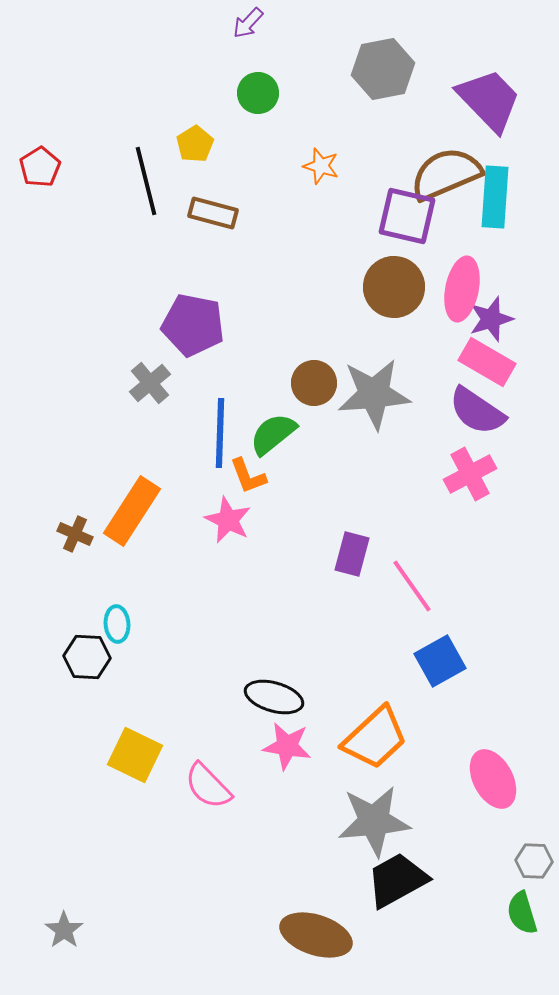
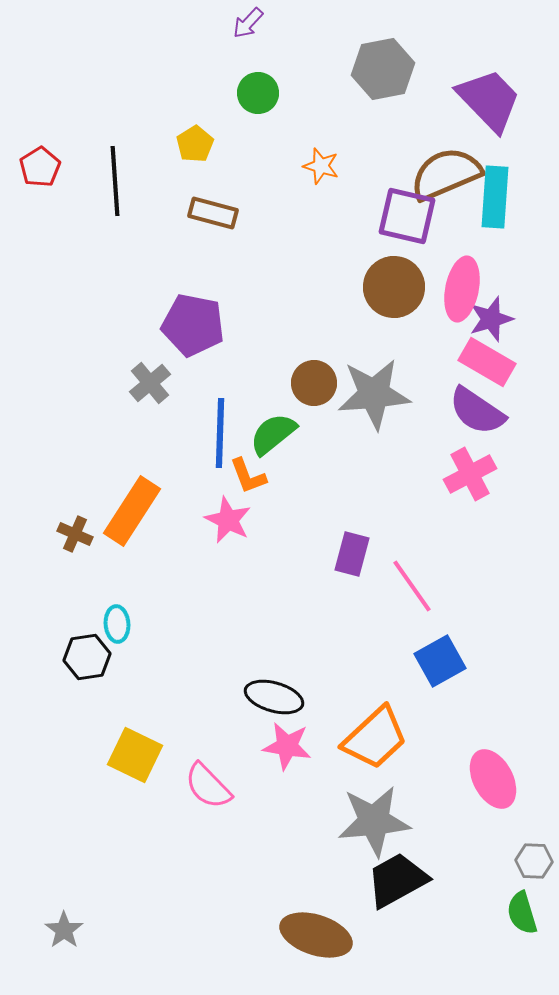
black line at (146, 181): moved 31 px left; rotated 10 degrees clockwise
black hexagon at (87, 657): rotated 12 degrees counterclockwise
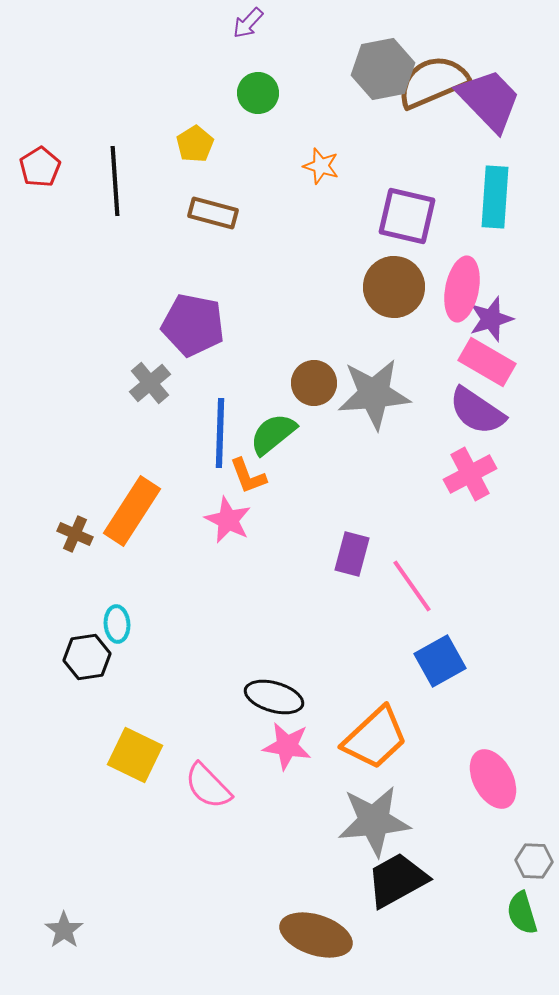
brown semicircle at (446, 174): moved 13 px left, 92 px up
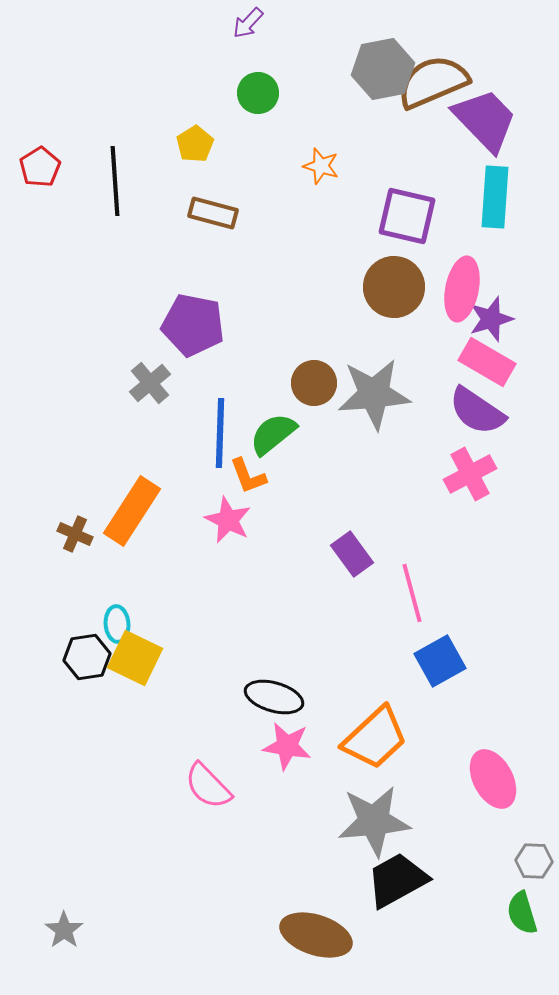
purple trapezoid at (489, 100): moved 4 px left, 20 px down
purple rectangle at (352, 554): rotated 51 degrees counterclockwise
pink line at (412, 586): moved 7 px down; rotated 20 degrees clockwise
yellow square at (135, 755): moved 97 px up
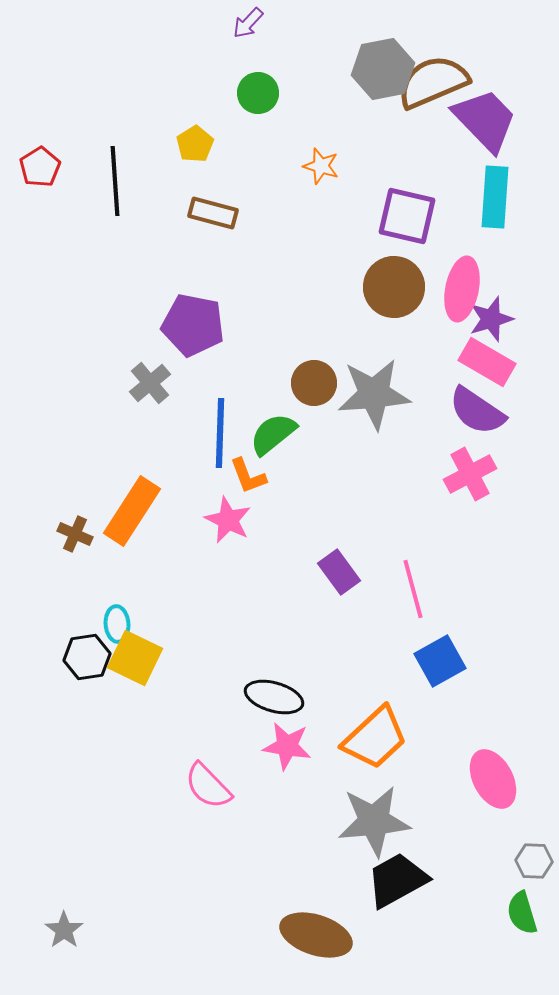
purple rectangle at (352, 554): moved 13 px left, 18 px down
pink line at (412, 593): moved 1 px right, 4 px up
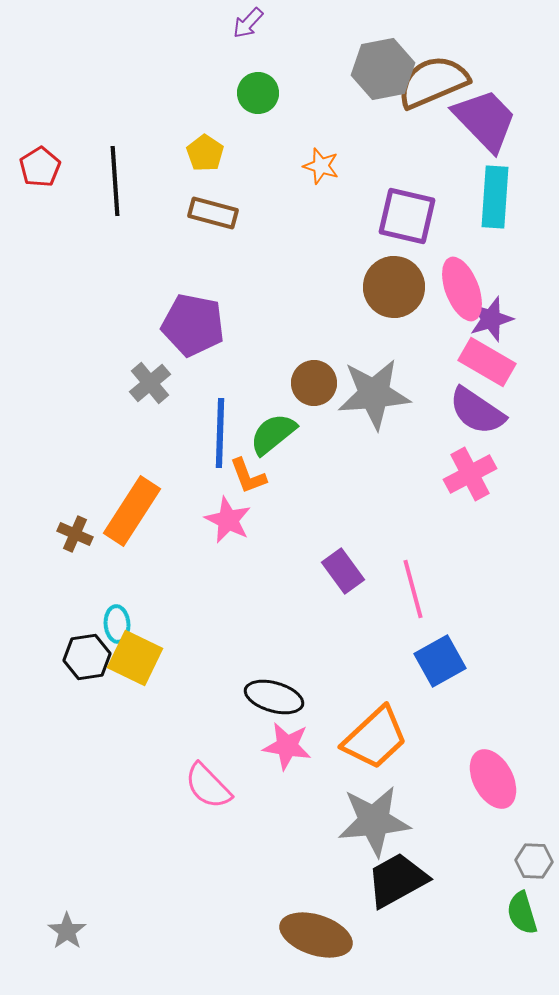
yellow pentagon at (195, 144): moved 10 px right, 9 px down; rotated 6 degrees counterclockwise
pink ellipse at (462, 289): rotated 32 degrees counterclockwise
purple rectangle at (339, 572): moved 4 px right, 1 px up
gray star at (64, 930): moved 3 px right, 1 px down
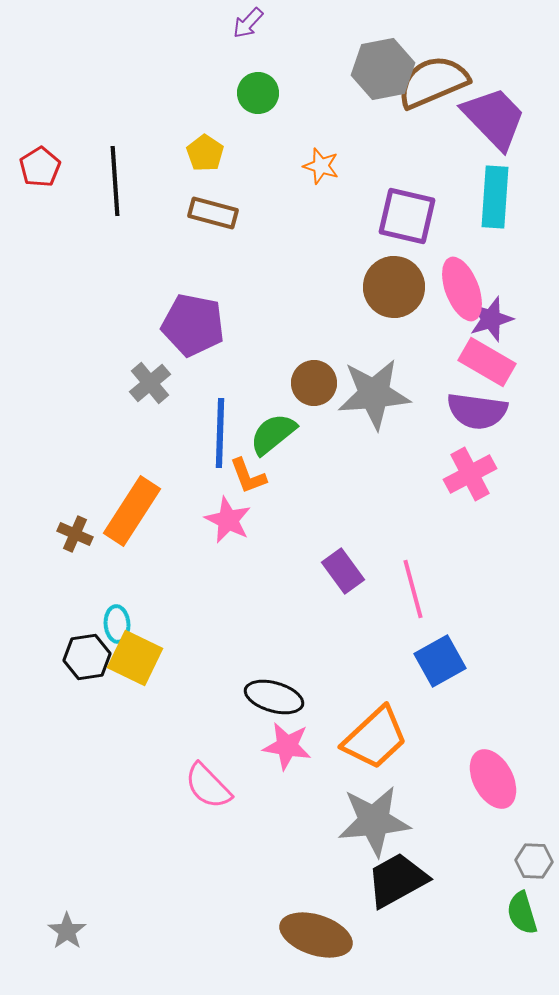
purple trapezoid at (485, 120): moved 9 px right, 2 px up
purple semicircle at (477, 411): rotated 26 degrees counterclockwise
